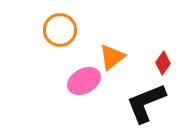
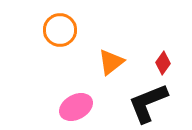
orange triangle: moved 1 px left, 5 px down
pink ellipse: moved 8 px left, 26 px down
black L-shape: moved 2 px right
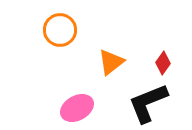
pink ellipse: moved 1 px right, 1 px down
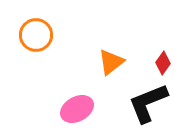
orange circle: moved 24 px left, 5 px down
pink ellipse: moved 1 px down
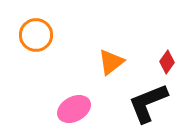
red diamond: moved 4 px right, 1 px up
pink ellipse: moved 3 px left
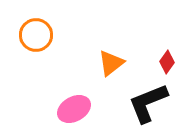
orange triangle: moved 1 px down
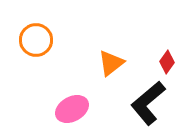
orange circle: moved 5 px down
black L-shape: rotated 18 degrees counterclockwise
pink ellipse: moved 2 px left
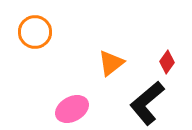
orange circle: moved 1 px left, 8 px up
black L-shape: moved 1 px left
